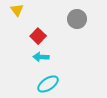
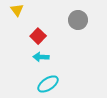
gray circle: moved 1 px right, 1 px down
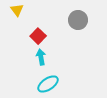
cyan arrow: rotated 77 degrees clockwise
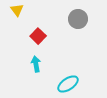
gray circle: moved 1 px up
cyan arrow: moved 5 px left, 7 px down
cyan ellipse: moved 20 px right
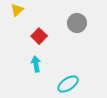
yellow triangle: rotated 24 degrees clockwise
gray circle: moved 1 px left, 4 px down
red square: moved 1 px right
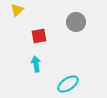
gray circle: moved 1 px left, 1 px up
red square: rotated 35 degrees clockwise
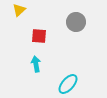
yellow triangle: moved 2 px right
red square: rotated 14 degrees clockwise
cyan ellipse: rotated 15 degrees counterclockwise
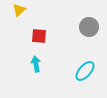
gray circle: moved 13 px right, 5 px down
cyan ellipse: moved 17 px right, 13 px up
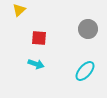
gray circle: moved 1 px left, 2 px down
red square: moved 2 px down
cyan arrow: rotated 119 degrees clockwise
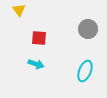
yellow triangle: rotated 24 degrees counterclockwise
cyan ellipse: rotated 20 degrees counterclockwise
